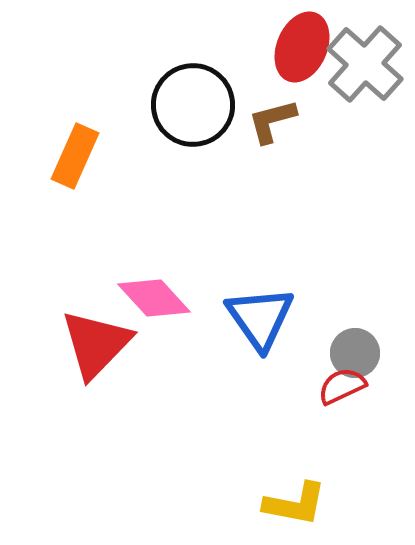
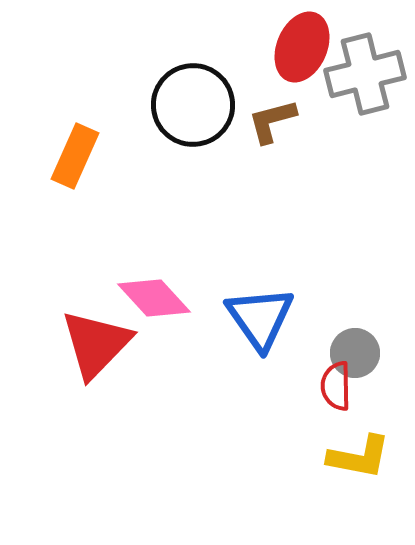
gray cross: moved 10 px down; rotated 34 degrees clockwise
red semicircle: moved 6 px left; rotated 66 degrees counterclockwise
yellow L-shape: moved 64 px right, 47 px up
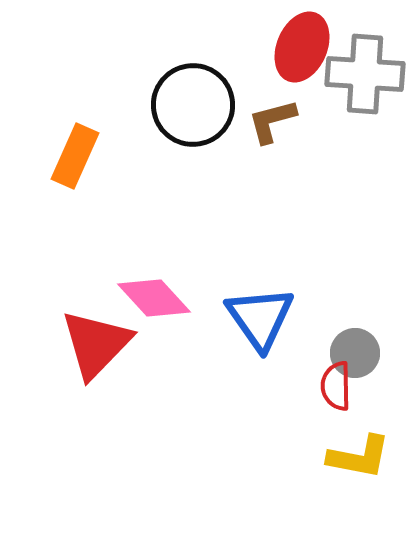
gray cross: rotated 18 degrees clockwise
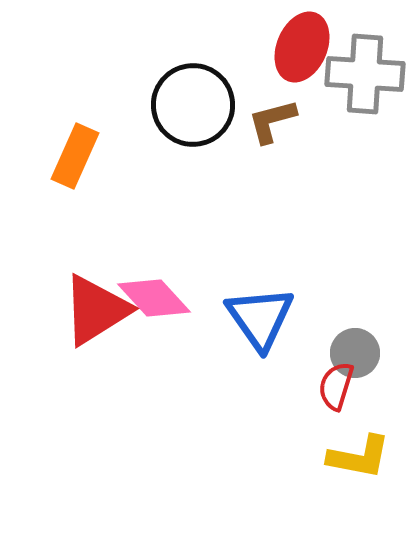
red triangle: moved 34 px up; rotated 14 degrees clockwise
red semicircle: rotated 18 degrees clockwise
